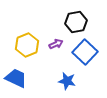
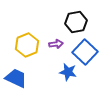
purple arrow: rotated 16 degrees clockwise
blue star: moved 1 px right, 9 px up
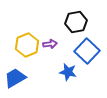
purple arrow: moved 6 px left
blue square: moved 2 px right, 1 px up
blue trapezoid: moved 1 px left; rotated 55 degrees counterclockwise
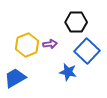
black hexagon: rotated 10 degrees clockwise
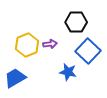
blue square: moved 1 px right
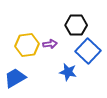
black hexagon: moved 3 px down
yellow hexagon: rotated 15 degrees clockwise
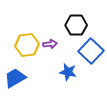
blue square: moved 3 px right
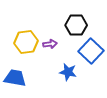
yellow hexagon: moved 1 px left, 3 px up
blue trapezoid: rotated 40 degrees clockwise
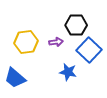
purple arrow: moved 6 px right, 2 px up
blue square: moved 2 px left, 1 px up
blue trapezoid: rotated 150 degrees counterclockwise
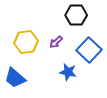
black hexagon: moved 10 px up
purple arrow: rotated 144 degrees clockwise
